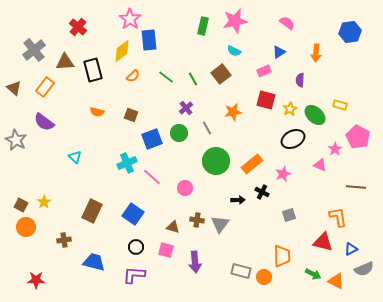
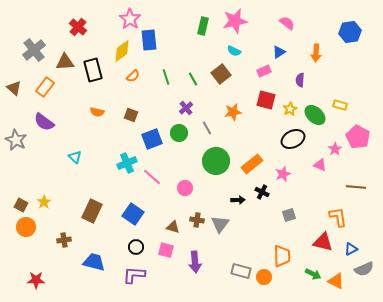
green line at (166, 77): rotated 35 degrees clockwise
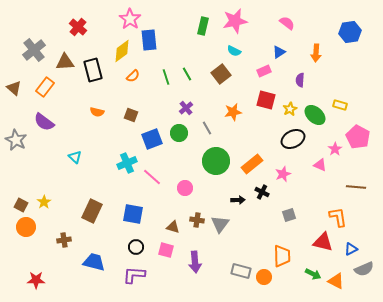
green line at (193, 79): moved 6 px left, 5 px up
blue square at (133, 214): rotated 25 degrees counterclockwise
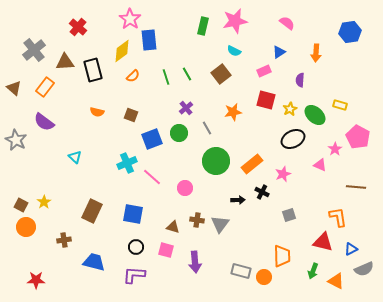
green arrow at (313, 274): moved 3 px up; rotated 84 degrees clockwise
